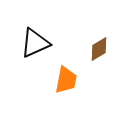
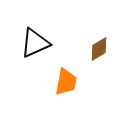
orange trapezoid: moved 2 px down
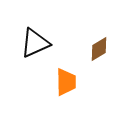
orange trapezoid: rotated 12 degrees counterclockwise
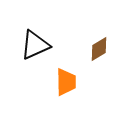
black triangle: moved 2 px down
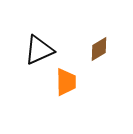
black triangle: moved 4 px right, 5 px down
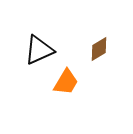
orange trapezoid: rotated 32 degrees clockwise
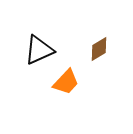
orange trapezoid: rotated 12 degrees clockwise
